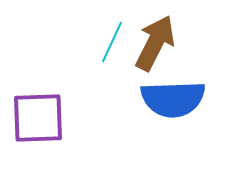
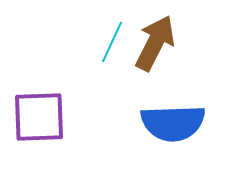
blue semicircle: moved 24 px down
purple square: moved 1 px right, 1 px up
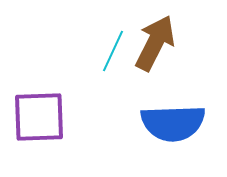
cyan line: moved 1 px right, 9 px down
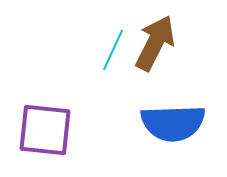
cyan line: moved 1 px up
purple square: moved 6 px right, 13 px down; rotated 8 degrees clockwise
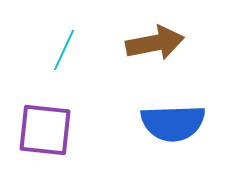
brown arrow: rotated 52 degrees clockwise
cyan line: moved 49 px left
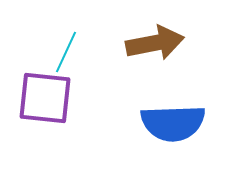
cyan line: moved 2 px right, 2 px down
purple square: moved 32 px up
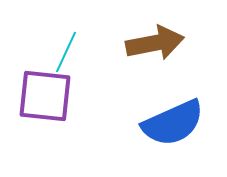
purple square: moved 2 px up
blue semicircle: rotated 22 degrees counterclockwise
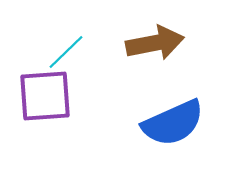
cyan line: rotated 21 degrees clockwise
purple square: rotated 10 degrees counterclockwise
